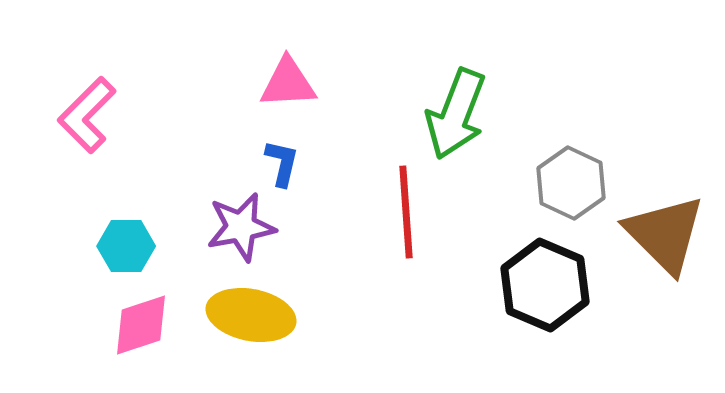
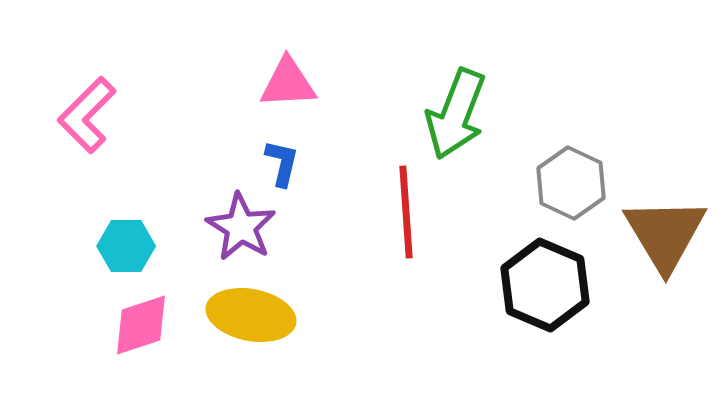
purple star: rotated 30 degrees counterclockwise
brown triangle: rotated 14 degrees clockwise
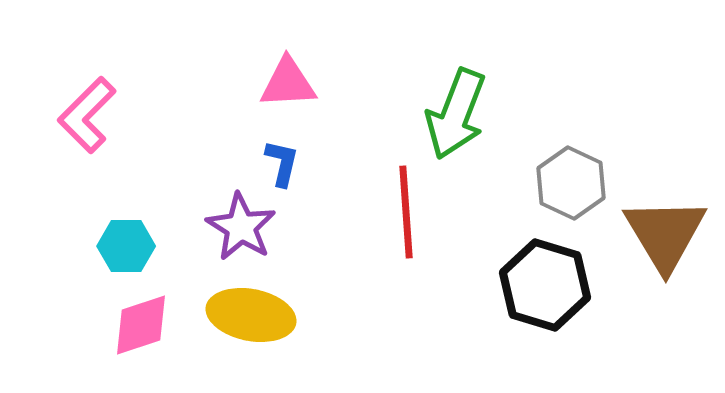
black hexagon: rotated 6 degrees counterclockwise
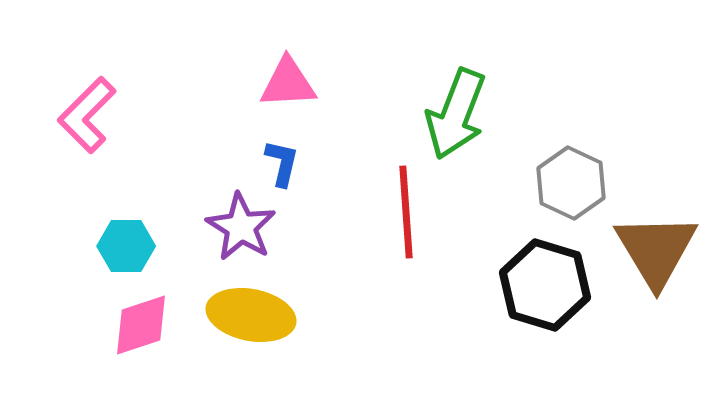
brown triangle: moved 9 px left, 16 px down
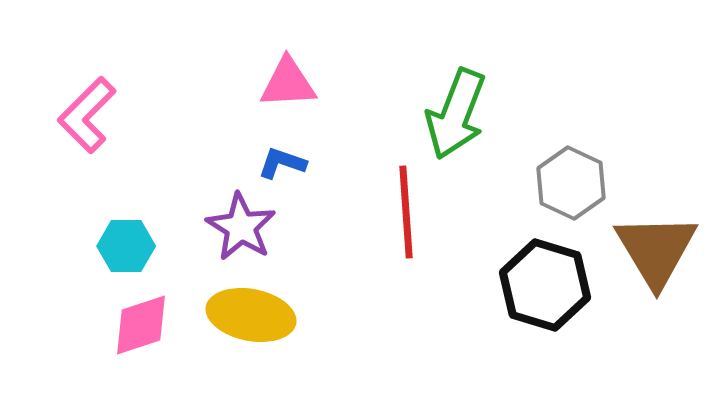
blue L-shape: rotated 84 degrees counterclockwise
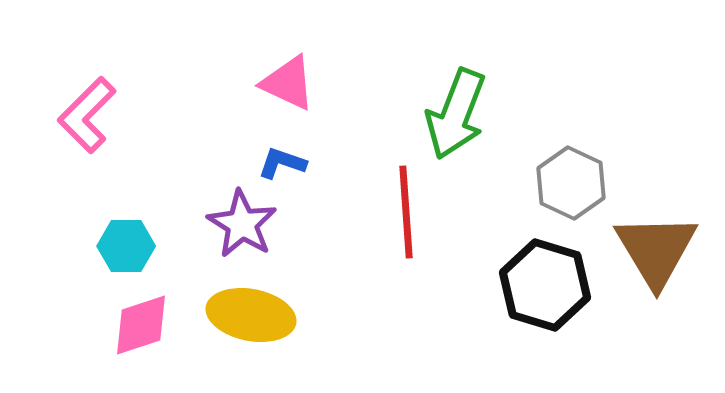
pink triangle: rotated 28 degrees clockwise
purple star: moved 1 px right, 3 px up
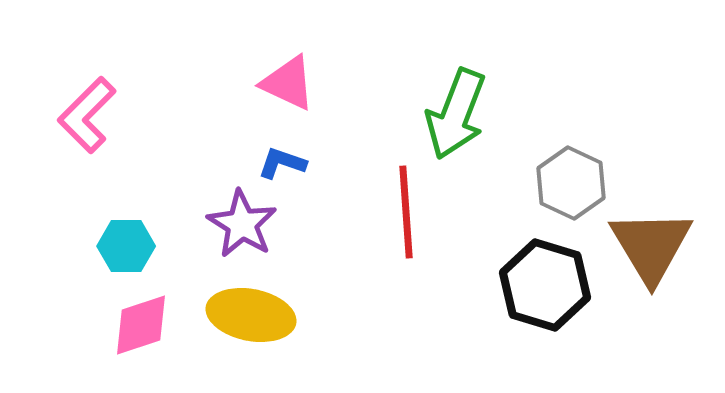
brown triangle: moved 5 px left, 4 px up
